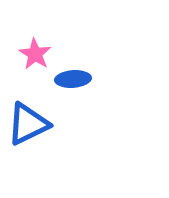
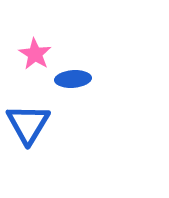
blue triangle: rotated 33 degrees counterclockwise
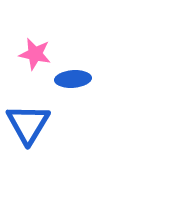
pink star: rotated 20 degrees counterclockwise
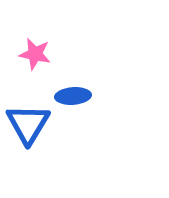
blue ellipse: moved 17 px down
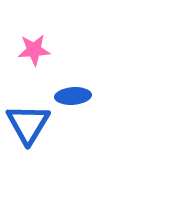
pink star: moved 1 px left, 4 px up; rotated 16 degrees counterclockwise
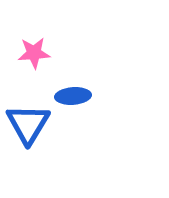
pink star: moved 3 px down
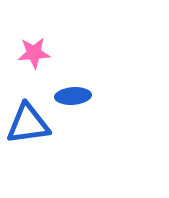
blue triangle: rotated 51 degrees clockwise
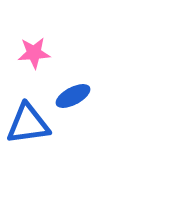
blue ellipse: rotated 24 degrees counterclockwise
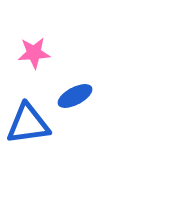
blue ellipse: moved 2 px right
